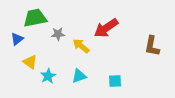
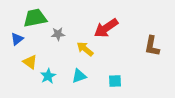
yellow arrow: moved 4 px right, 3 px down
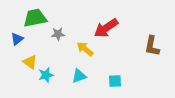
cyan star: moved 2 px left, 1 px up; rotated 14 degrees clockwise
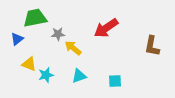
yellow arrow: moved 12 px left, 1 px up
yellow triangle: moved 1 px left, 2 px down; rotated 14 degrees counterclockwise
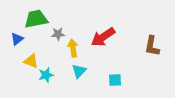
green trapezoid: moved 1 px right, 1 px down
red arrow: moved 3 px left, 9 px down
yellow arrow: rotated 42 degrees clockwise
yellow triangle: moved 2 px right, 3 px up
cyan triangle: moved 5 px up; rotated 28 degrees counterclockwise
cyan square: moved 1 px up
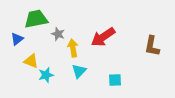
gray star: rotated 24 degrees clockwise
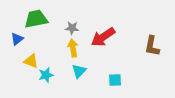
gray star: moved 14 px right, 6 px up; rotated 16 degrees counterclockwise
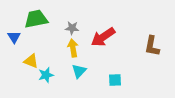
blue triangle: moved 3 px left, 2 px up; rotated 24 degrees counterclockwise
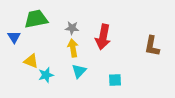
red arrow: rotated 45 degrees counterclockwise
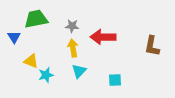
gray star: moved 2 px up
red arrow: rotated 80 degrees clockwise
